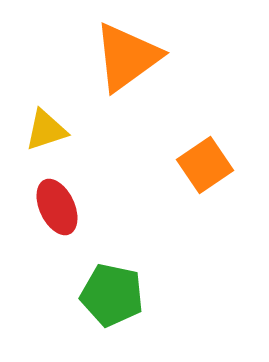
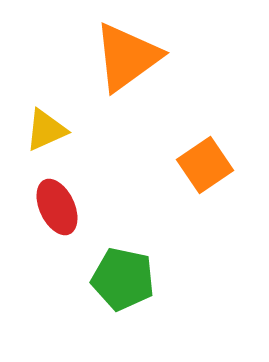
yellow triangle: rotated 6 degrees counterclockwise
green pentagon: moved 11 px right, 16 px up
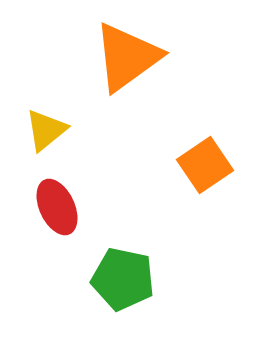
yellow triangle: rotated 15 degrees counterclockwise
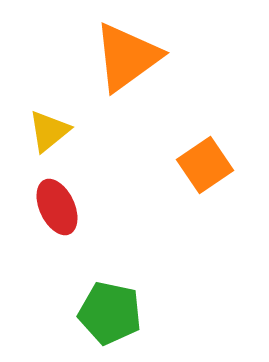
yellow triangle: moved 3 px right, 1 px down
green pentagon: moved 13 px left, 34 px down
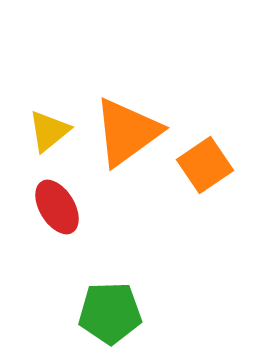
orange triangle: moved 75 px down
red ellipse: rotated 6 degrees counterclockwise
green pentagon: rotated 14 degrees counterclockwise
